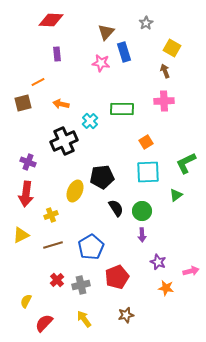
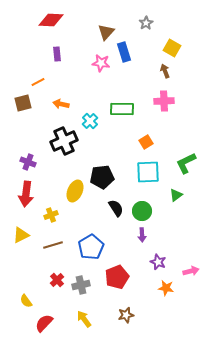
yellow semicircle: rotated 64 degrees counterclockwise
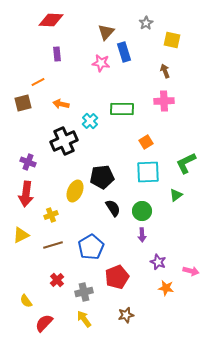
yellow square: moved 8 px up; rotated 18 degrees counterclockwise
black semicircle: moved 3 px left
pink arrow: rotated 28 degrees clockwise
gray cross: moved 3 px right, 7 px down
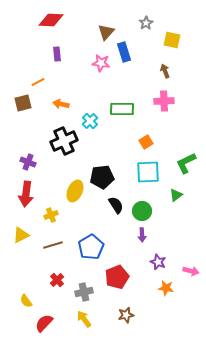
black semicircle: moved 3 px right, 3 px up
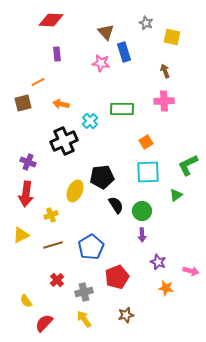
gray star: rotated 16 degrees counterclockwise
brown triangle: rotated 24 degrees counterclockwise
yellow square: moved 3 px up
green L-shape: moved 2 px right, 2 px down
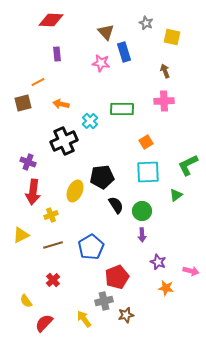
red arrow: moved 7 px right, 2 px up
red cross: moved 4 px left
gray cross: moved 20 px right, 9 px down
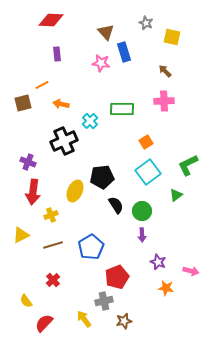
brown arrow: rotated 24 degrees counterclockwise
orange line: moved 4 px right, 3 px down
cyan square: rotated 35 degrees counterclockwise
brown star: moved 2 px left, 6 px down
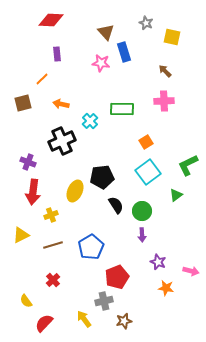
orange line: moved 6 px up; rotated 16 degrees counterclockwise
black cross: moved 2 px left
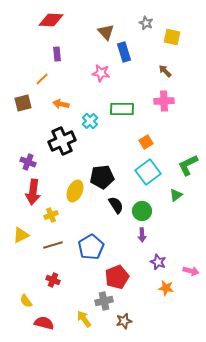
pink star: moved 10 px down
red cross: rotated 24 degrees counterclockwise
red semicircle: rotated 60 degrees clockwise
